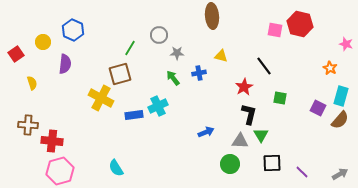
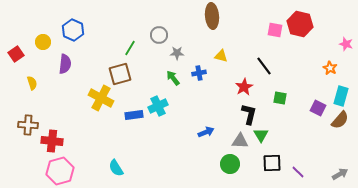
purple line: moved 4 px left
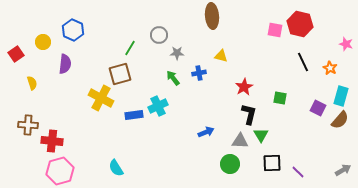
black line: moved 39 px right, 4 px up; rotated 12 degrees clockwise
gray arrow: moved 3 px right, 4 px up
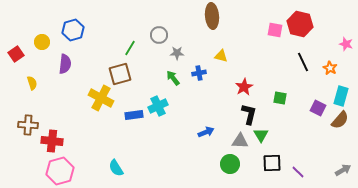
blue hexagon: rotated 20 degrees clockwise
yellow circle: moved 1 px left
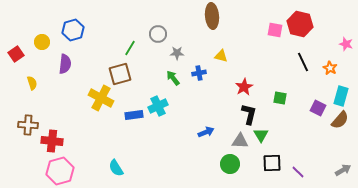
gray circle: moved 1 px left, 1 px up
